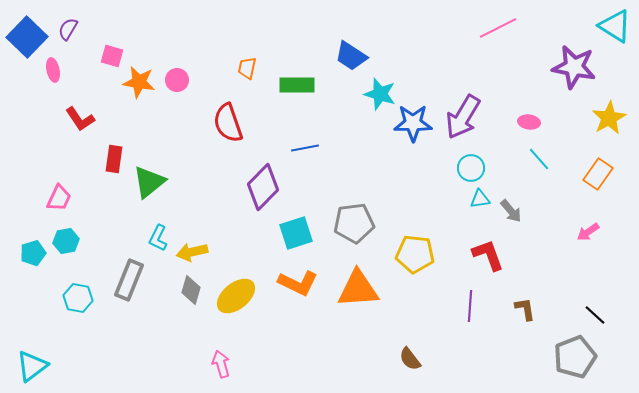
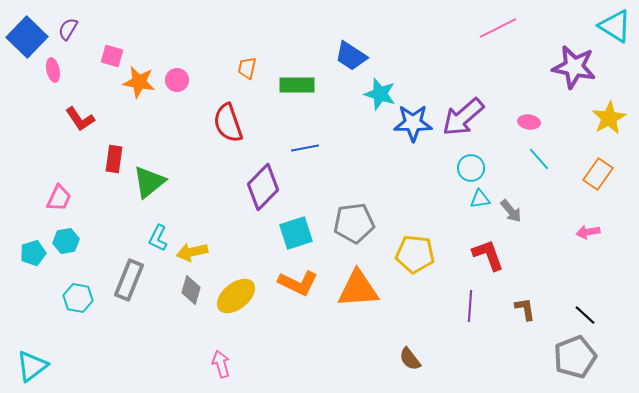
purple arrow at (463, 117): rotated 18 degrees clockwise
pink arrow at (588, 232): rotated 25 degrees clockwise
black line at (595, 315): moved 10 px left
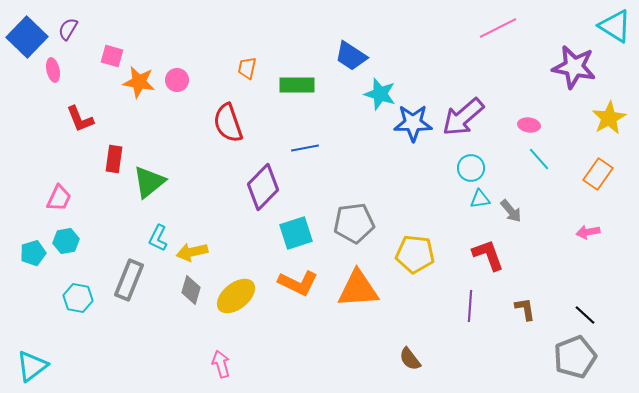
red L-shape at (80, 119): rotated 12 degrees clockwise
pink ellipse at (529, 122): moved 3 px down
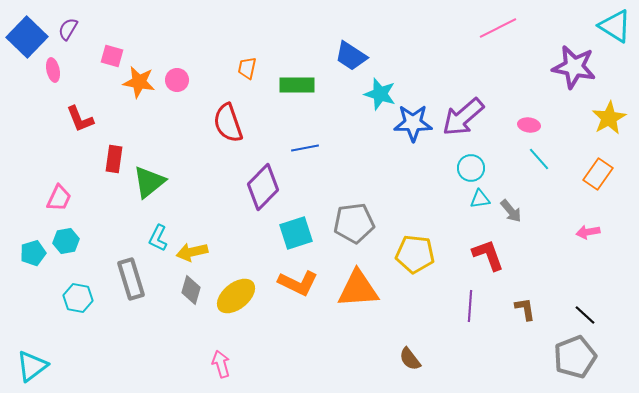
gray rectangle at (129, 280): moved 2 px right, 1 px up; rotated 39 degrees counterclockwise
